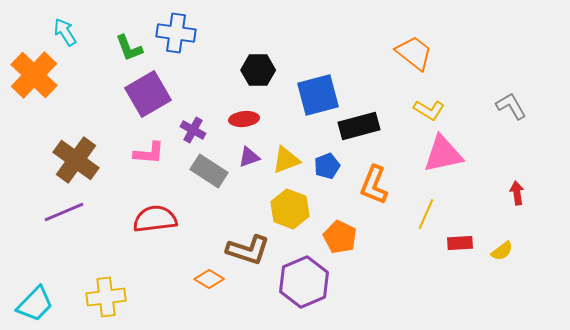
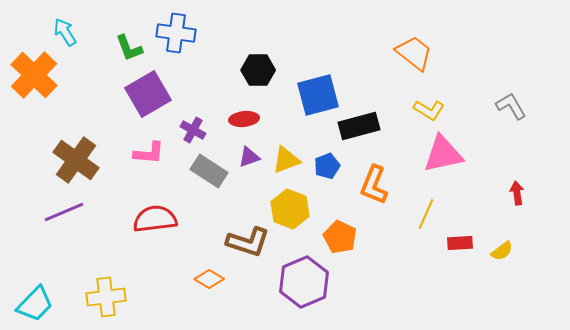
brown L-shape: moved 8 px up
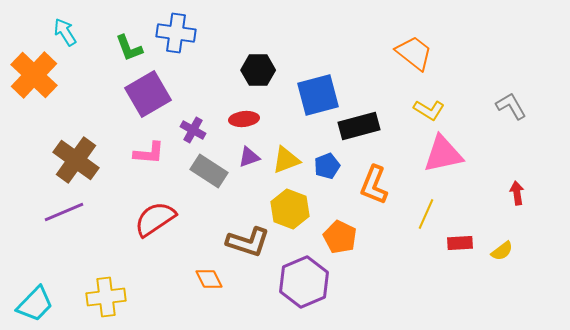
red semicircle: rotated 27 degrees counterclockwise
orange diamond: rotated 32 degrees clockwise
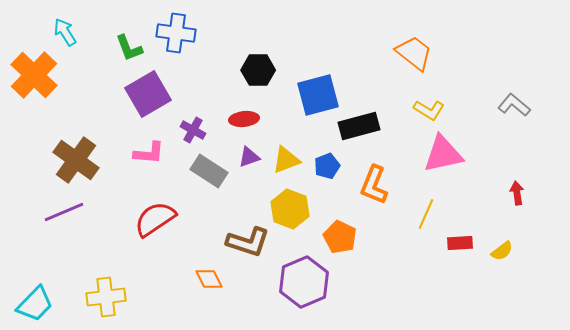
gray L-shape: moved 3 px right, 1 px up; rotated 20 degrees counterclockwise
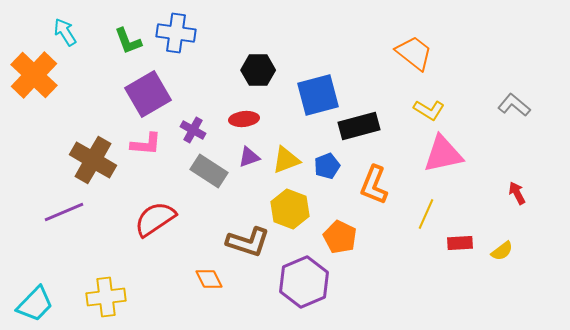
green L-shape: moved 1 px left, 7 px up
pink L-shape: moved 3 px left, 9 px up
brown cross: moved 17 px right; rotated 6 degrees counterclockwise
red arrow: rotated 20 degrees counterclockwise
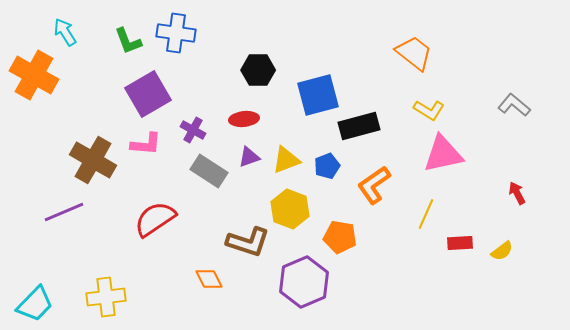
orange cross: rotated 15 degrees counterclockwise
orange L-shape: rotated 33 degrees clockwise
orange pentagon: rotated 16 degrees counterclockwise
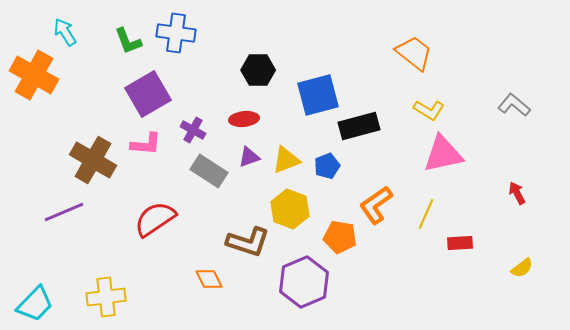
orange L-shape: moved 2 px right, 20 px down
yellow semicircle: moved 20 px right, 17 px down
